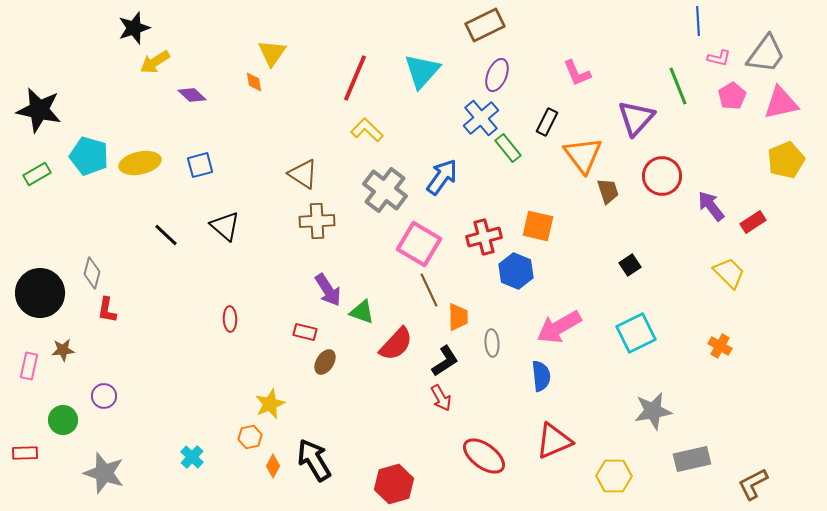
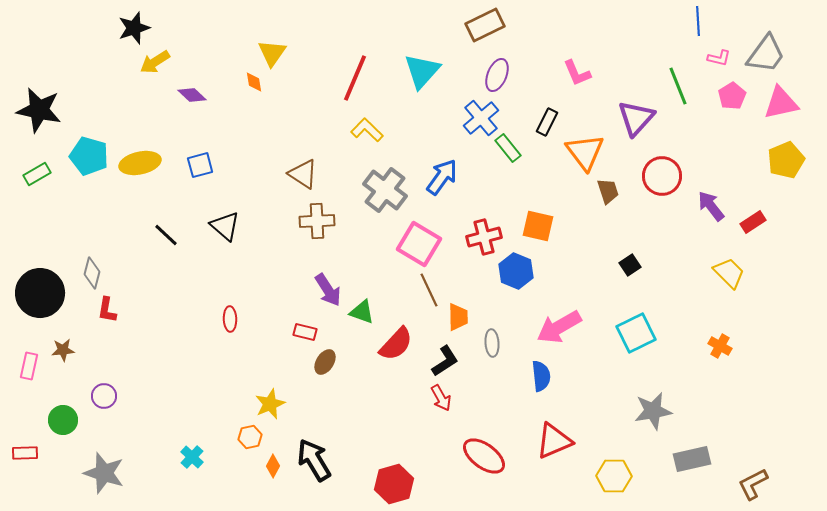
orange triangle at (583, 155): moved 2 px right, 3 px up
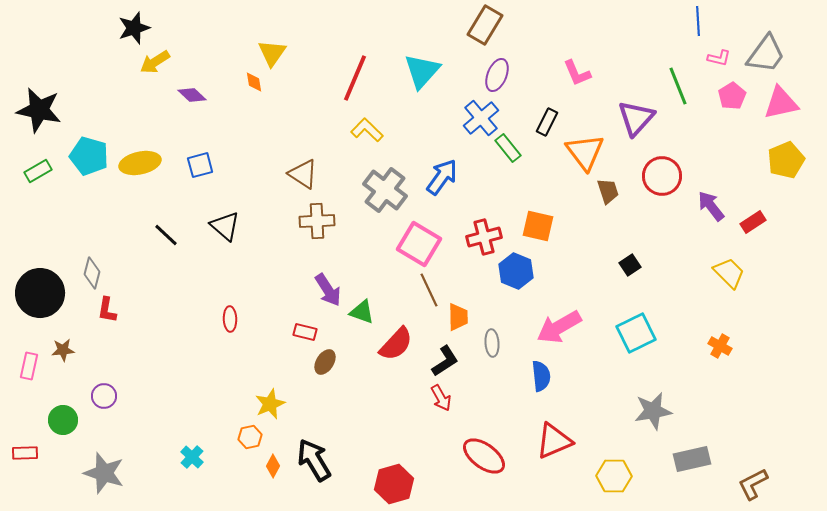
brown rectangle at (485, 25): rotated 33 degrees counterclockwise
green rectangle at (37, 174): moved 1 px right, 3 px up
